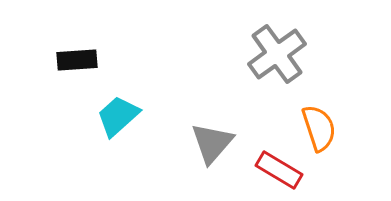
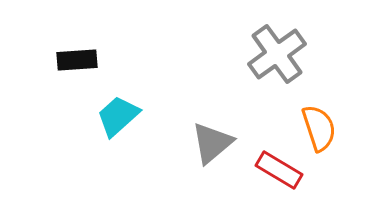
gray triangle: rotated 9 degrees clockwise
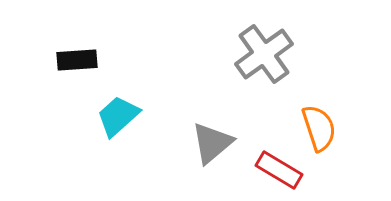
gray cross: moved 13 px left
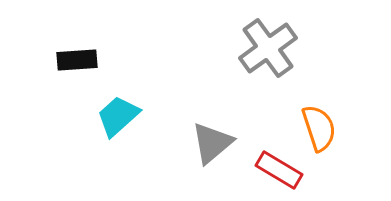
gray cross: moved 4 px right, 6 px up
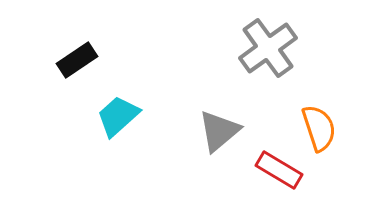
black rectangle: rotated 30 degrees counterclockwise
gray triangle: moved 7 px right, 12 px up
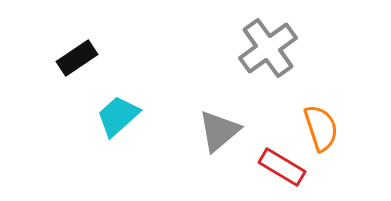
black rectangle: moved 2 px up
orange semicircle: moved 2 px right
red rectangle: moved 3 px right, 3 px up
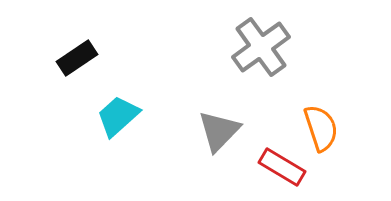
gray cross: moved 7 px left, 1 px up
gray triangle: rotated 6 degrees counterclockwise
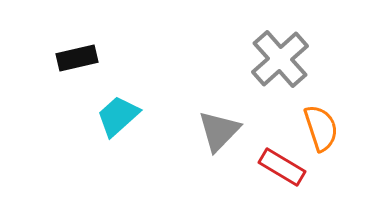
gray cross: moved 19 px right, 12 px down; rotated 6 degrees counterclockwise
black rectangle: rotated 21 degrees clockwise
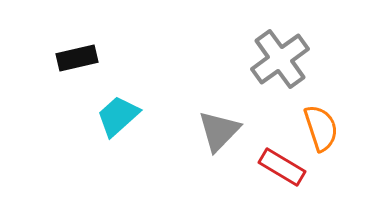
gray cross: rotated 6 degrees clockwise
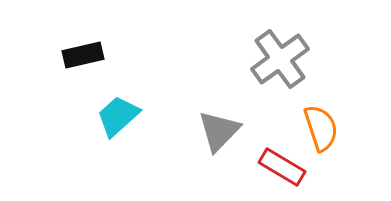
black rectangle: moved 6 px right, 3 px up
